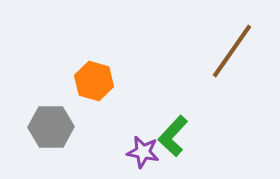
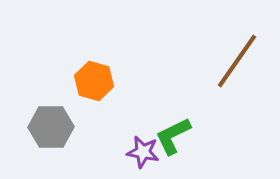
brown line: moved 5 px right, 10 px down
green L-shape: rotated 21 degrees clockwise
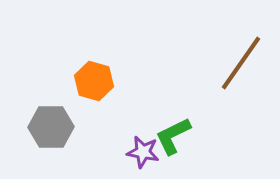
brown line: moved 4 px right, 2 px down
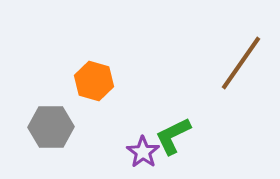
purple star: rotated 24 degrees clockwise
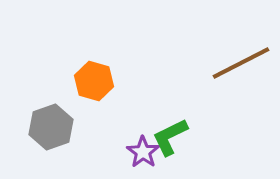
brown line: rotated 28 degrees clockwise
gray hexagon: rotated 18 degrees counterclockwise
green L-shape: moved 3 px left, 1 px down
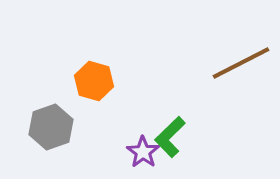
green L-shape: rotated 18 degrees counterclockwise
